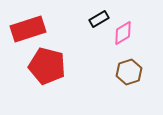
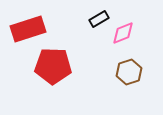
pink diamond: rotated 10 degrees clockwise
red pentagon: moved 6 px right; rotated 12 degrees counterclockwise
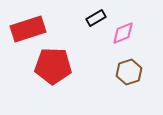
black rectangle: moved 3 px left, 1 px up
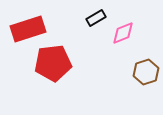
red pentagon: moved 3 px up; rotated 9 degrees counterclockwise
brown hexagon: moved 17 px right
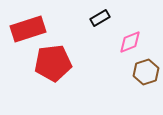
black rectangle: moved 4 px right
pink diamond: moved 7 px right, 9 px down
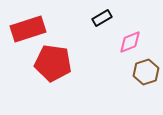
black rectangle: moved 2 px right
red pentagon: rotated 15 degrees clockwise
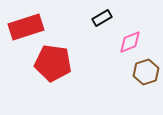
red rectangle: moved 2 px left, 2 px up
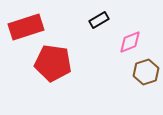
black rectangle: moved 3 px left, 2 px down
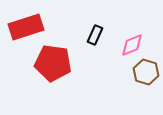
black rectangle: moved 4 px left, 15 px down; rotated 36 degrees counterclockwise
pink diamond: moved 2 px right, 3 px down
brown hexagon: rotated 25 degrees counterclockwise
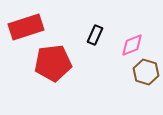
red pentagon: rotated 15 degrees counterclockwise
